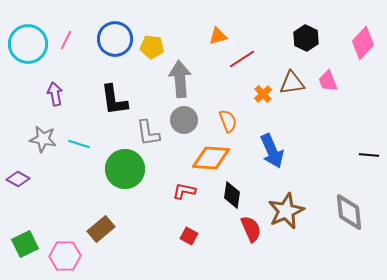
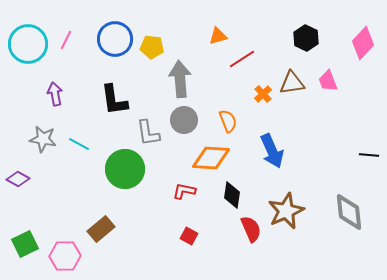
cyan line: rotated 10 degrees clockwise
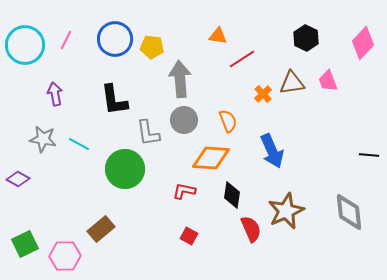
orange triangle: rotated 24 degrees clockwise
cyan circle: moved 3 px left, 1 px down
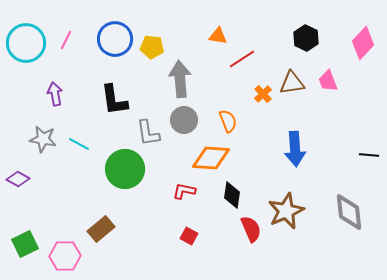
cyan circle: moved 1 px right, 2 px up
blue arrow: moved 23 px right, 2 px up; rotated 20 degrees clockwise
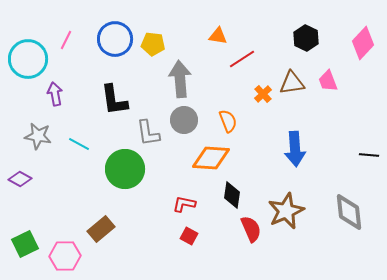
cyan circle: moved 2 px right, 16 px down
yellow pentagon: moved 1 px right, 3 px up
gray star: moved 5 px left, 3 px up
purple diamond: moved 2 px right
red L-shape: moved 13 px down
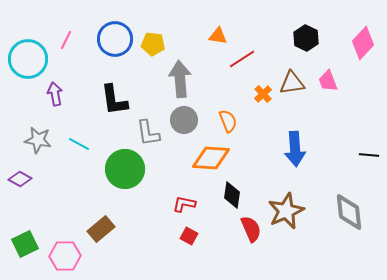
gray star: moved 4 px down
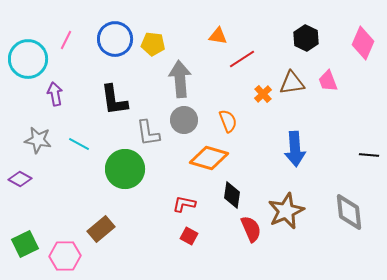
pink diamond: rotated 20 degrees counterclockwise
orange diamond: moved 2 px left; rotated 12 degrees clockwise
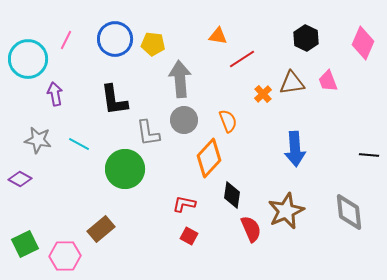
orange diamond: rotated 63 degrees counterclockwise
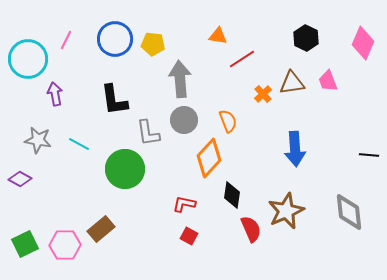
pink hexagon: moved 11 px up
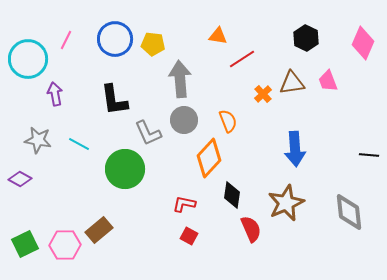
gray L-shape: rotated 16 degrees counterclockwise
brown star: moved 8 px up
brown rectangle: moved 2 px left, 1 px down
